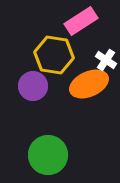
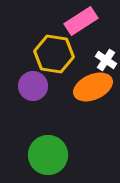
yellow hexagon: moved 1 px up
orange ellipse: moved 4 px right, 3 px down
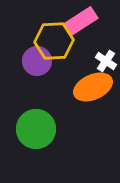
yellow hexagon: moved 13 px up; rotated 12 degrees counterclockwise
white cross: moved 1 px down
purple circle: moved 4 px right, 25 px up
green circle: moved 12 px left, 26 px up
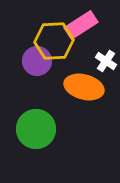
pink rectangle: moved 4 px down
orange ellipse: moved 9 px left; rotated 39 degrees clockwise
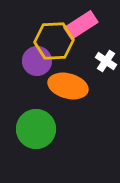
orange ellipse: moved 16 px left, 1 px up
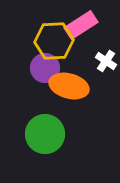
purple circle: moved 8 px right, 7 px down
orange ellipse: moved 1 px right
green circle: moved 9 px right, 5 px down
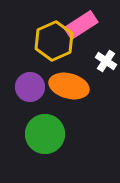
yellow hexagon: rotated 21 degrees counterclockwise
purple circle: moved 15 px left, 19 px down
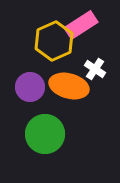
white cross: moved 11 px left, 8 px down
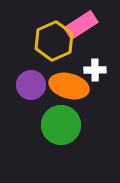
white cross: moved 1 px down; rotated 35 degrees counterclockwise
purple circle: moved 1 px right, 2 px up
green circle: moved 16 px right, 9 px up
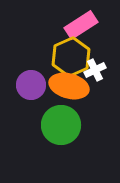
yellow hexagon: moved 17 px right, 16 px down
white cross: rotated 25 degrees counterclockwise
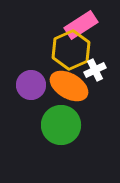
yellow hexagon: moved 7 px up
orange ellipse: rotated 15 degrees clockwise
